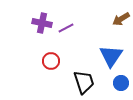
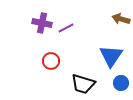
brown arrow: rotated 48 degrees clockwise
black trapezoid: moved 1 px left, 2 px down; rotated 125 degrees clockwise
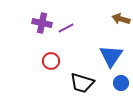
black trapezoid: moved 1 px left, 1 px up
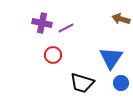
blue triangle: moved 2 px down
red circle: moved 2 px right, 6 px up
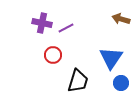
black trapezoid: moved 4 px left, 2 px up; rotated 90 degrees counterclockwise
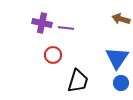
purple line: rotated 35 degrees clockwise
blue triangle: moved 6 px right
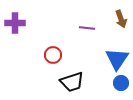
brown arrow: rotated 126 degrees counterclockwise
purple cross: moved 27 px left; rotated 12 degrees counterclockwise
purple line: moved 21 px right
blue triangle: moved 1 px down
black trapezoid: moved 6 px left, 1 px down; rotated 55 degrees clockwise
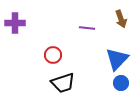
blue triangle: rotated 10 degrees clockwise
black trapezoid: moved 9 px left, 1 px down
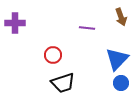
brown arrow: moved 2 px up
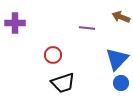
brown arrow: rotated 132 degrees clockwise
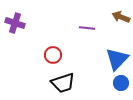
purple cross: rotated 18 degrees clockwise
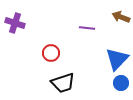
red circle: moved 2 px left, 2 px up
